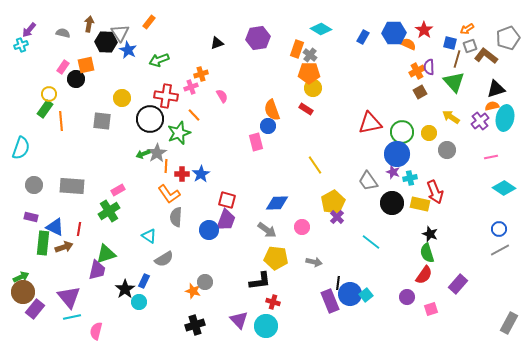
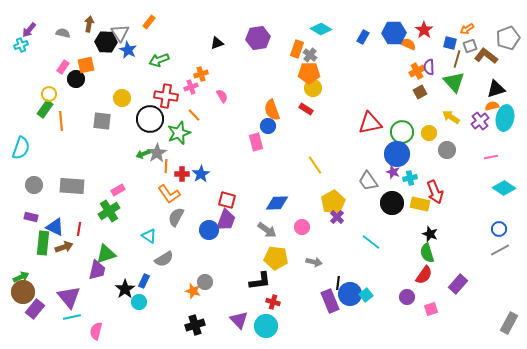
gray semicircle at (176, 217): rotated 24 degrees clockwise
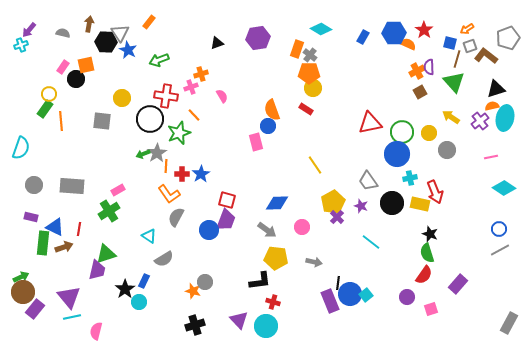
purple star at (393, 172): moved 32 px left, 34 px down
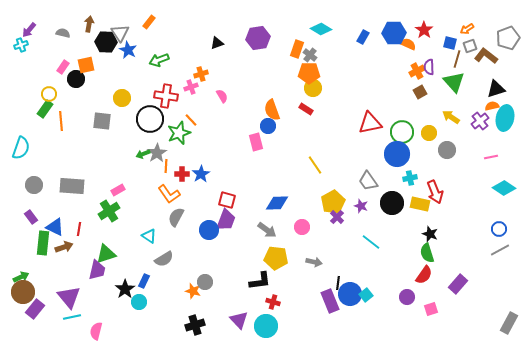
orange line at (194, 115): moved 3 px left, 5 px down
purple rectangle at (31, 217): rotated 40 degrees clockwise
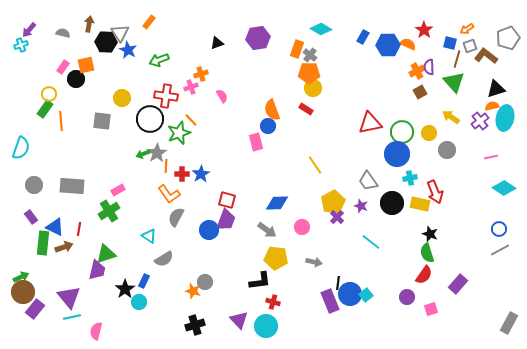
blue hexagon at (394, 33): moved 6 px left, 12 px down
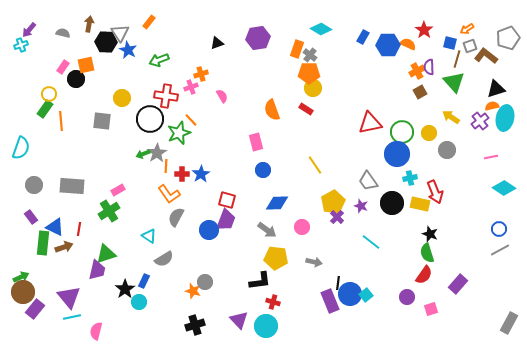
blue circle at (268, 126): moved 5 px left, 44 px down
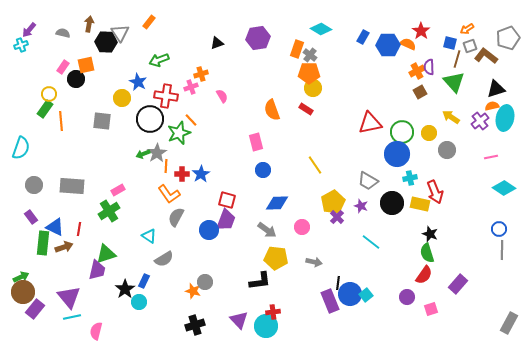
red star at (424, 30): moved 3 px left, 1 px down
blue star at (128, 50): moved 10 px right, 32 px down
gray trapezoid at (368, 181): rotated 25 degrees counterclockwise
gray line at (500, 250): moved 2 px right; rotated 60 degrees counterclockwise
red cross at (273, 302): moved 10 px down; rotated 24 degrees counterclockwise
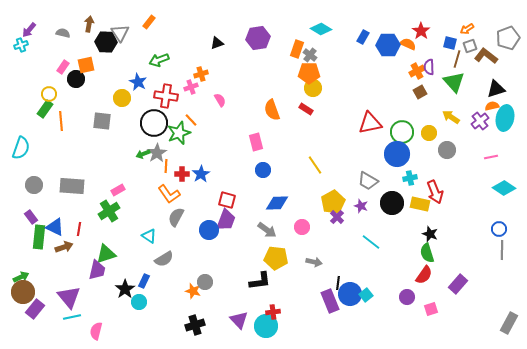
pink semicircle at (222, 96): moved 2 px left, 4 px down
black circle at (150, 119): moved 4 px right, 4 px down
green rectangle at (43, 243): moved 4 px left, 6 px up
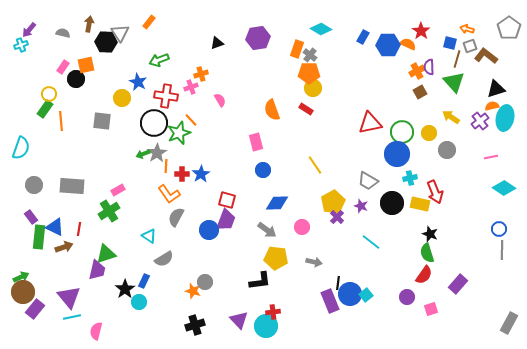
orange arrow at (467, 29): rotated 48 degrees clockwise
gray pentagon at (508, 38): moved 1 px right, 10 px up; rotated 15 degrees counterclockwise
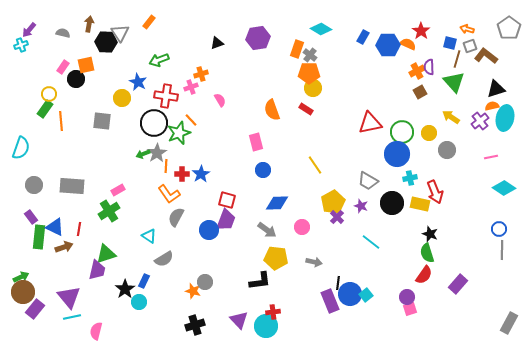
pink square at (431, 309): moved 21 px left
